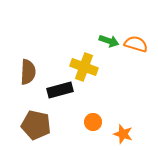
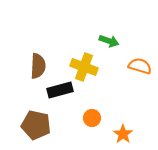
orange semicircle: moved 4 px right, 22 px down
brown semicircle: moved 10 px right, 6 px up
orange circle: moved 1 px left, 4 px up
orange star: rotated 18 degrees clockwise
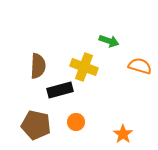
orange circle: moved 16 px left, 4 px down
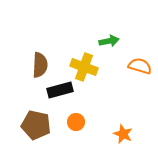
green arrow: rotated 30 degrees counterclockwise
brown semicircle: moved 2 px right, 1 px up
orange star: rotated 12 degrees counterclockwise
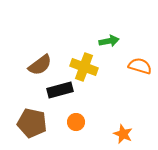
brown semicircle: rotated 50 degrees clockwise
brown pentagon: moved 4 px left, 2 px up
